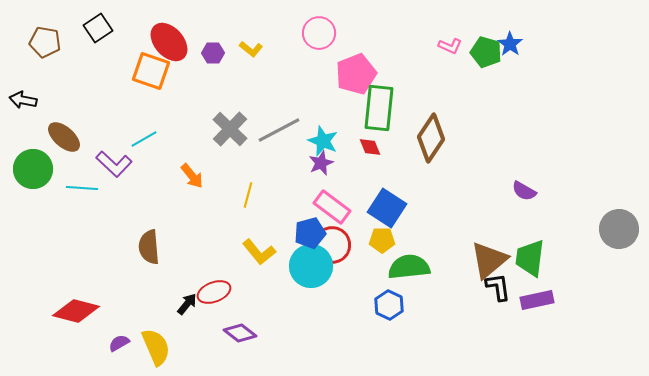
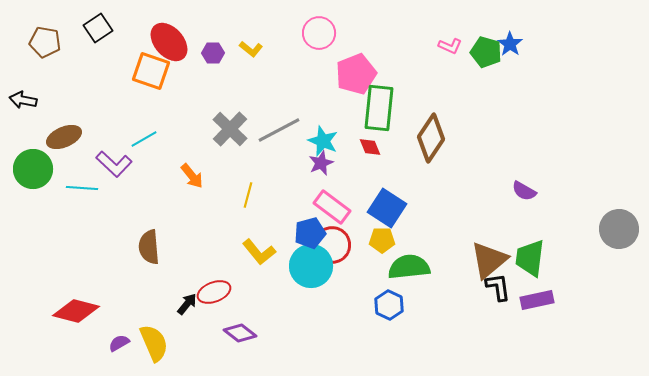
brown ellipse at (64, 137): rotated 64 degrees counterclockwise
yellow semicircle at (156, 347): moved 2 px left, 4 px up
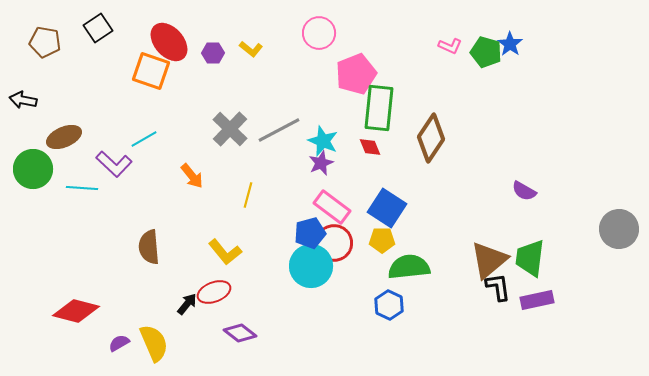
red circle at (332, 245): moved 2 px right, 2 px up
yellow L-shape at (259, 252): moved 34 px left
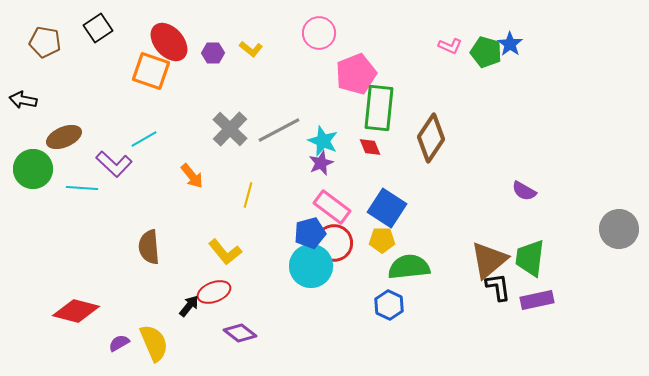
black arrow at (187, 304): moved 2 px right, 2 px down
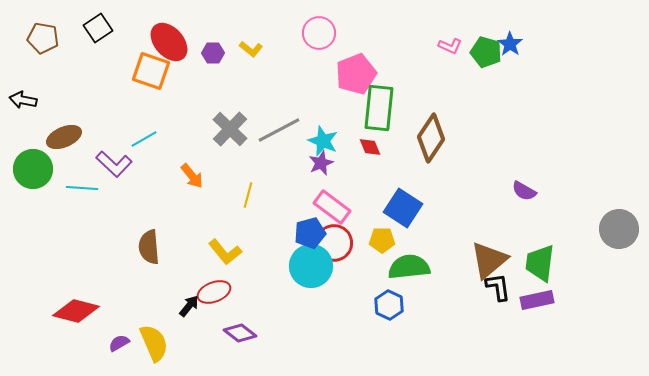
brown pentagon at (45, 42): moved 2 px left, 4 px up
blue square at (387, 208): moved 16 px right
green trapezoid at (530, 258): moved 10 px right, 5 px down
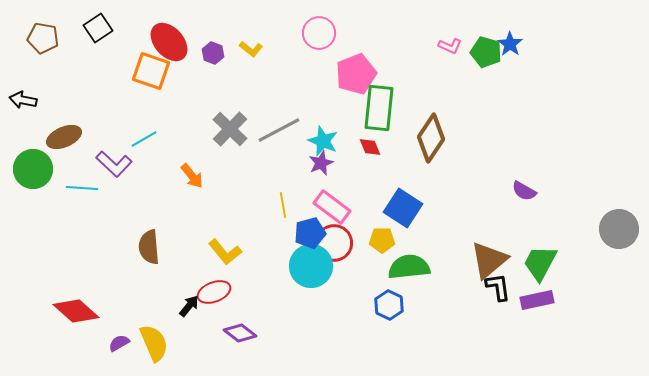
purple hexagon at (213, 53): rotated 20 degrees clockwise
yellow line at (248, 195): moved 35 px right, 10 px down; rotated 25 degrees counterclockwise
green trapezoid at (540, 263): rotated 21 degrees clockwise
red diamond at (76, 311): rotated 27 degrees clockwise
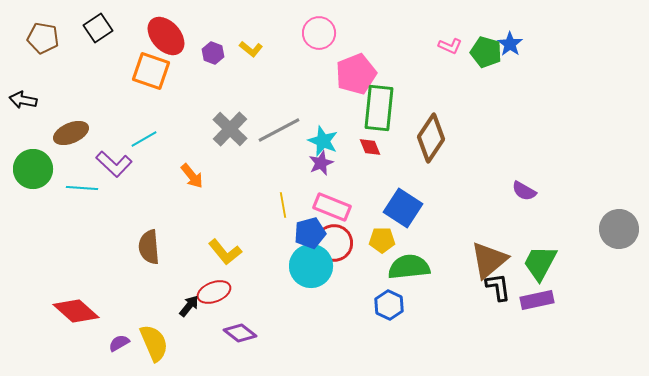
red ellipse at (169, 42): moved 3 px left, 6 px up
brown ellipse at (64, 137): moved 7 px right, 4 px up
pink rectangle at (332, 207): rotated 15 degrees counterclockwise
